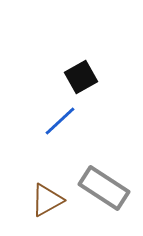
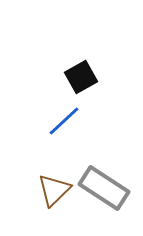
blue line: moved 4 px right
brown triangle: moved 7 px right, 10 px up; rotated 15 degrees counterclockwise
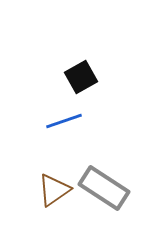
blue line: rotated 24 degrees clockwise
brown triangle: rotated 9 degrees clockwise
